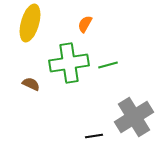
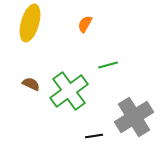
green cross: moved 28 px down; rotated 27 degrees counterclockwise
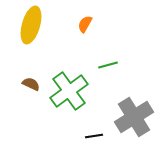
yellow ellipse: moved 1 px right, 2 px down
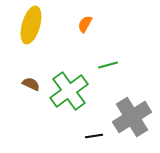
gray cross: moved 2 px left
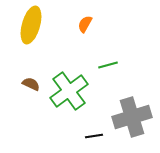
gray cross: rotated 15 degrees clockwise
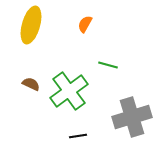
green line: rotated 30 degrees clockwise
black line: moved 16 px left
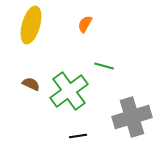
green line: moved 4 px left, 1 px down
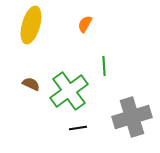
green line: rotated 72 degrees clockwise
black line: moved 8 px up
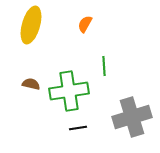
brown semicircle: rotated 12 degrees counterclockwise
green cross: rotated 27 degrees clockwise
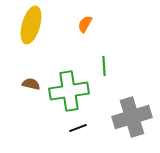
black line: rotated 12 degrees counterclockwise
